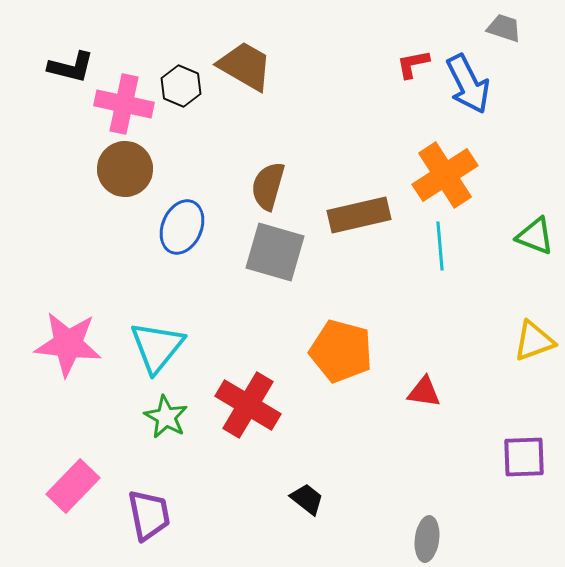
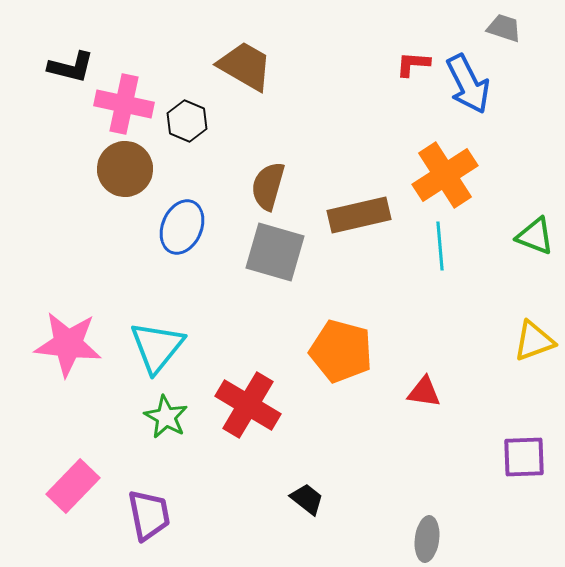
red L-shape: rotated 15 degrees clockwise
black hexagon: moved 6 px right, 35 px down
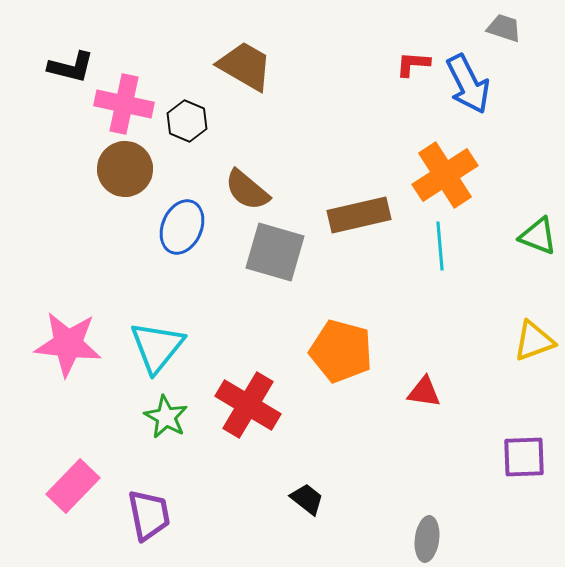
brown semicircle: moved 21 px left, 4 px down; rotated 66 degrees counterclockwise
green triangle: moved 3 px right
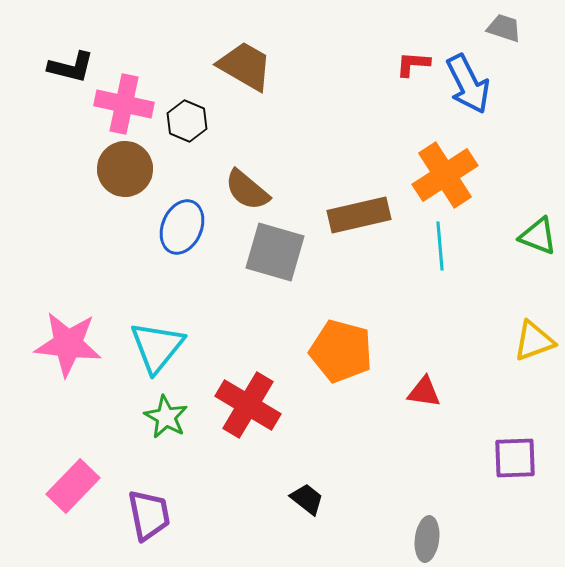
purple square: moved 9 px left, 1 px down
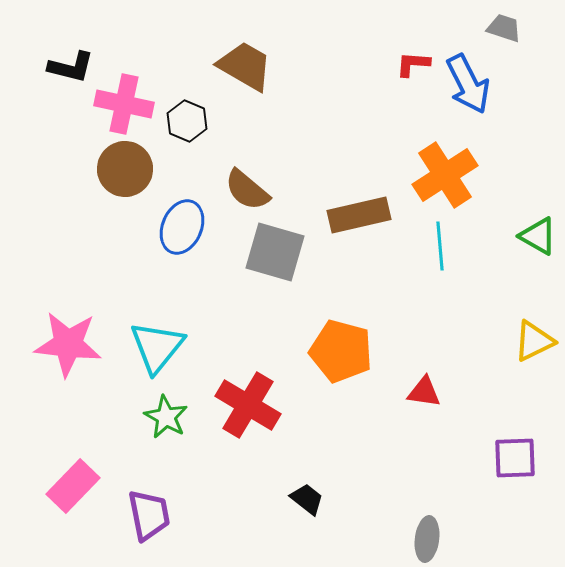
green triangle: rotated 9 degrees clockwise
yellow triangle: rotated 6 degrees counterclockwise
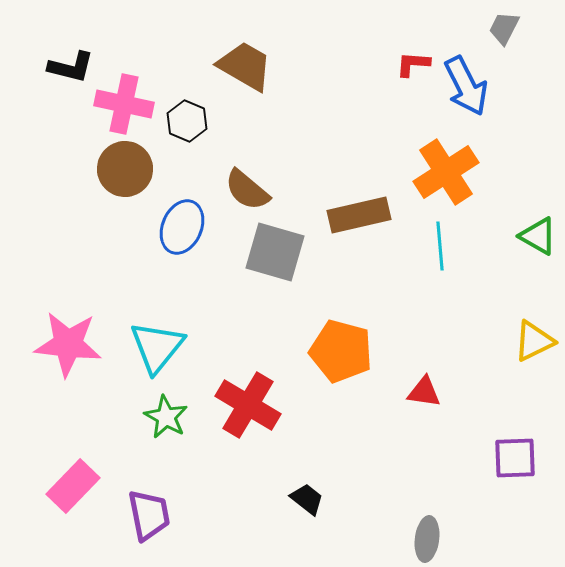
gray trapezoid: rotated 81 degrees counterclockwise
blue arrow: moved 2 px left, 2 px down
orange cross: moved 1 px right, 3 px up
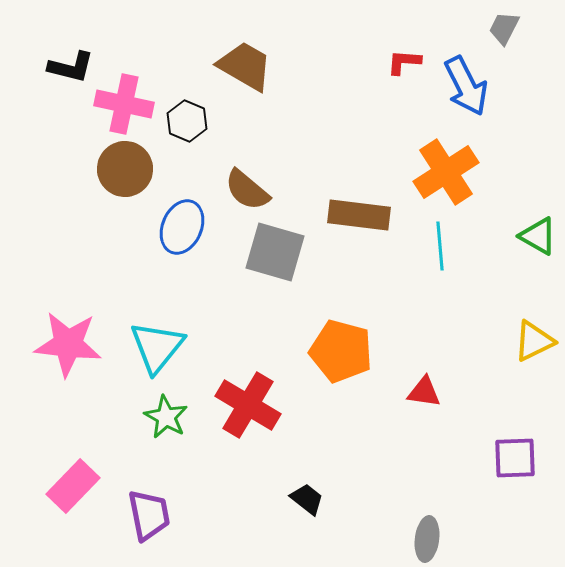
red L-shape: moved 9 px left, 2 px up
brown rectangle: rotated 20 degrees clockwise
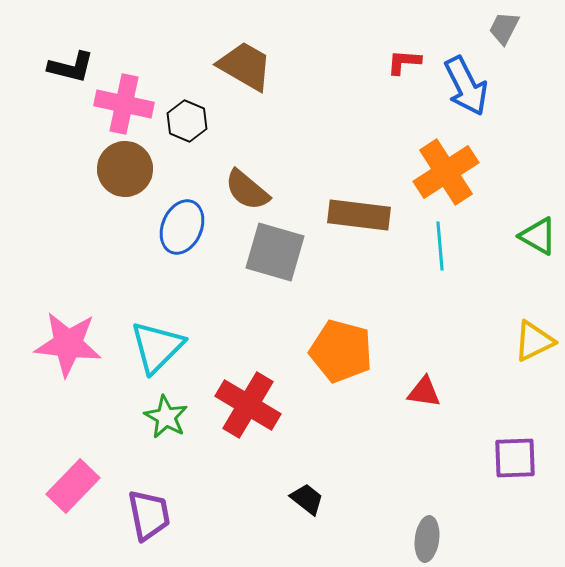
cyan triangle: rotated 6 degrees clockwise
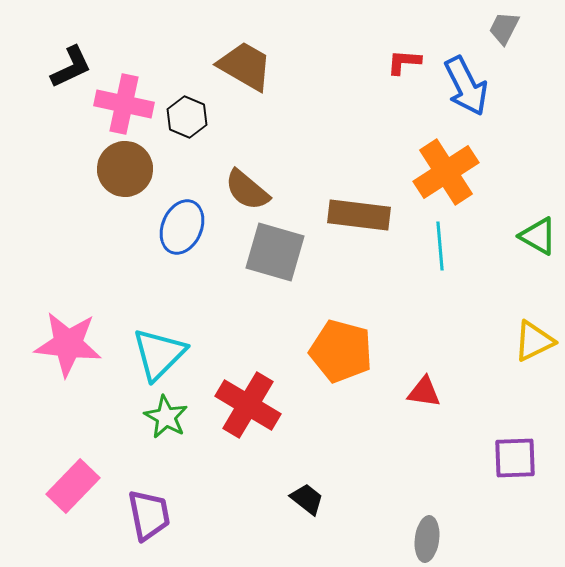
black L-shape: rotated 39 degrees counterclockwise
black hexagon: moved 4 px up
cyan triangle: moved 2 px right, 7 px down
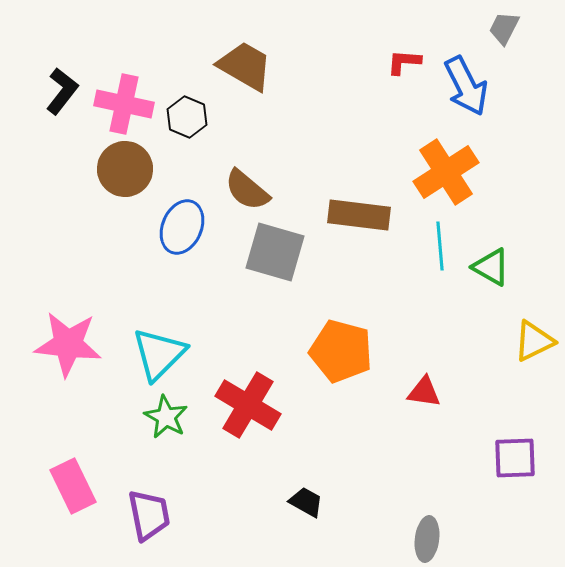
black L-shape: moved 9 px left, 24 px down; rotated 27 degrees counterclockwise
green triangle: moved 47 px left, 31 px down
pink rectangle: rotated 70 degrees counterclockwise
black trapezoid: moved 1 px left, 3 px down; rotated 9 degrees counterclockwise
